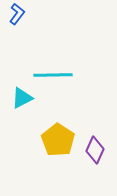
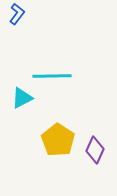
cyan line: moved 1 px left, 1 px down
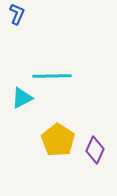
blue L-shape: rotated 15 degrees counterclockwise
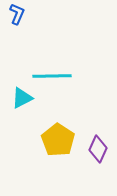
purple diamond: moved 3 px right, 1 px up
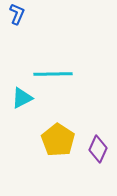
cyan line: moved 1 px right, 2 px up
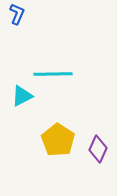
cyan triangle: moved 2 px up
